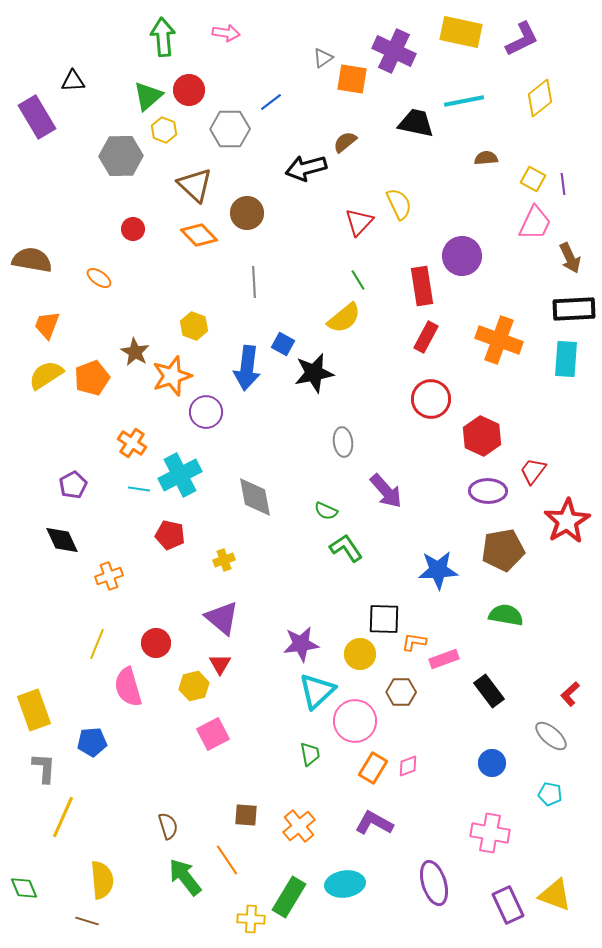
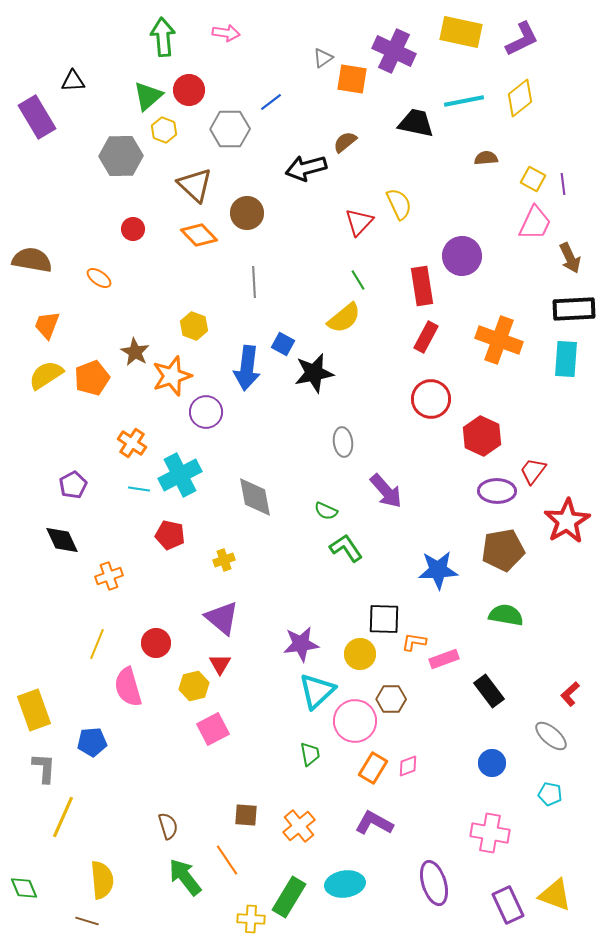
yellow diamond at (540, 98): moved 20 px left
purple ellipse at (488, 491): moved 9 px right
brown hexagon at (401, 692): moved 10 px left, 7 px down
pink square at (213, 734): moved 5 px up
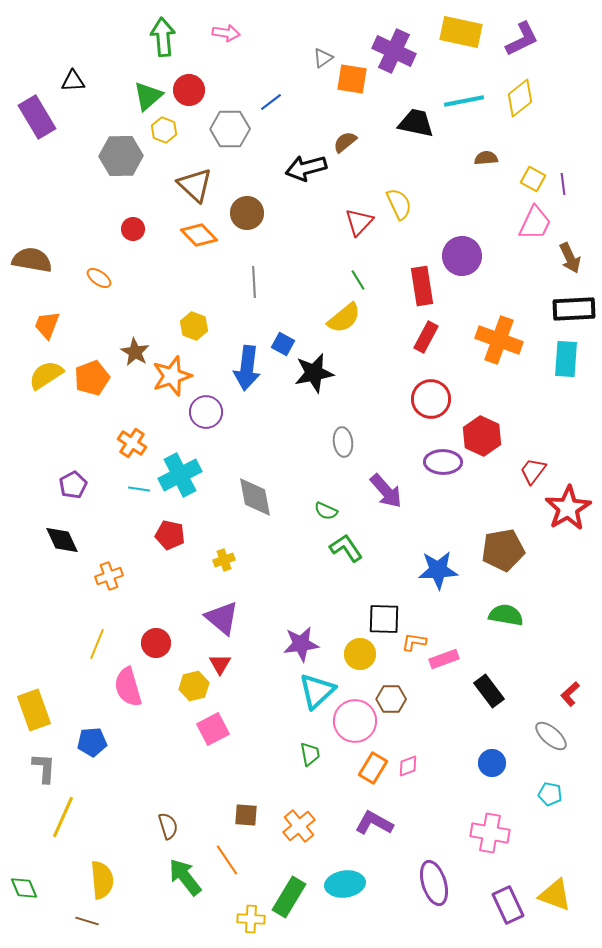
purple ellipse at (497, 491): moved 54 px left, 29 px up
red star at (567, 521): moved 1 px right, 13 px up
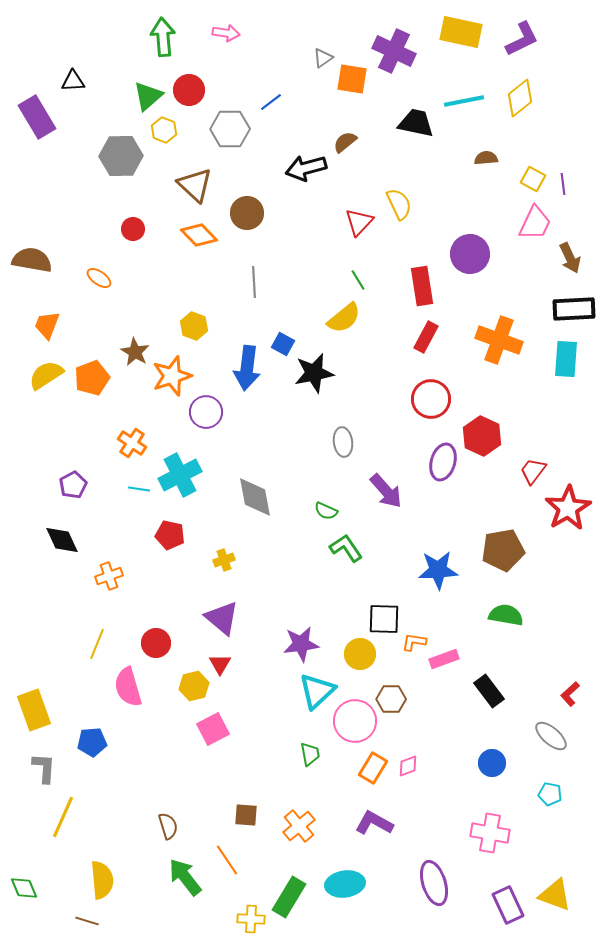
purple circle at (462, 256): moved 8 px right, 2 px up
purple ellipse at (443, 462): rotated 75 degrees counterclockwise
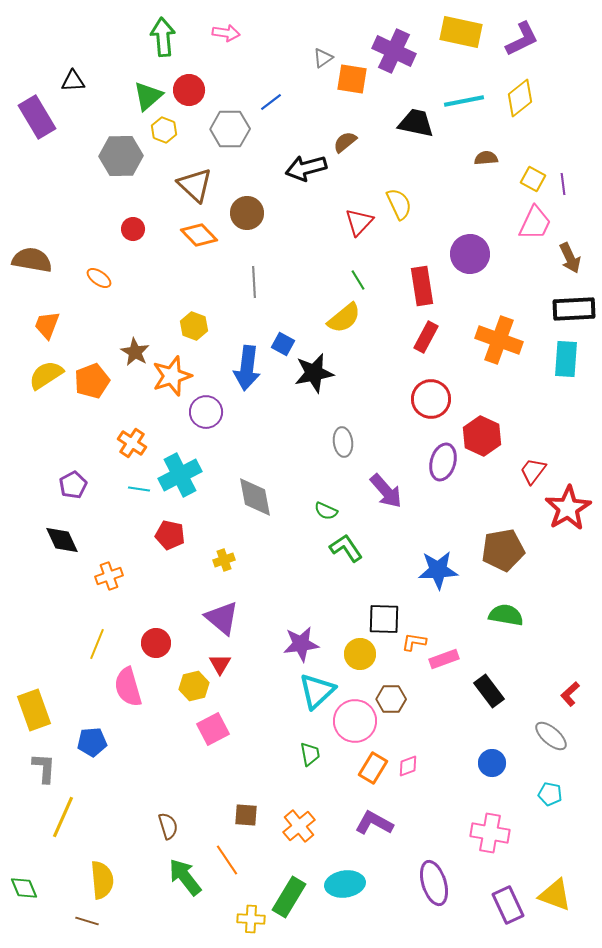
orange pentagon at (92, 378): moved 3 px down
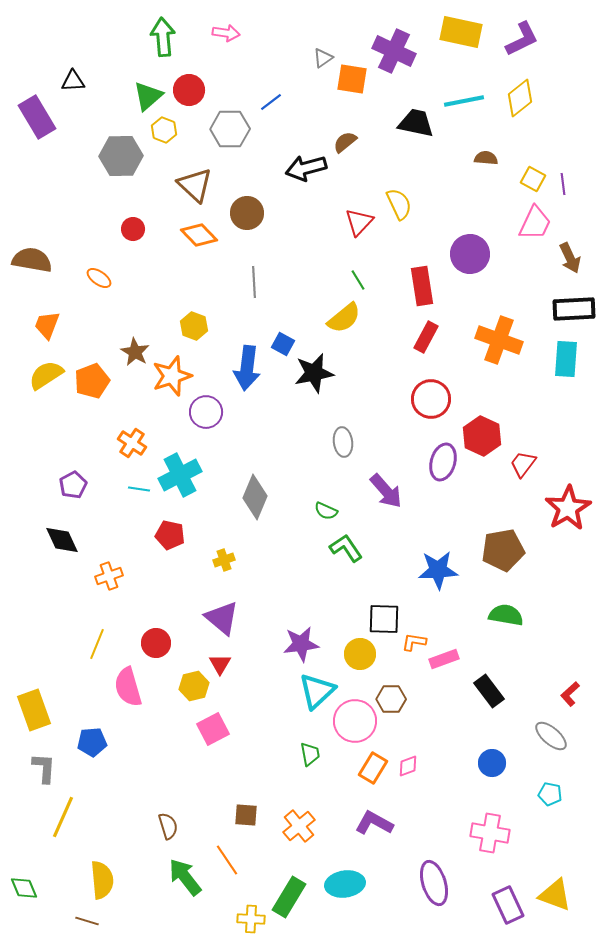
brown semicircle at (486, 158): rotated 10 degrees clockwise
red trapezoid at (533, 471): moved 10 px left, 7 px up
gray diamond at (255, 497): rotated 33 degrees clockwise
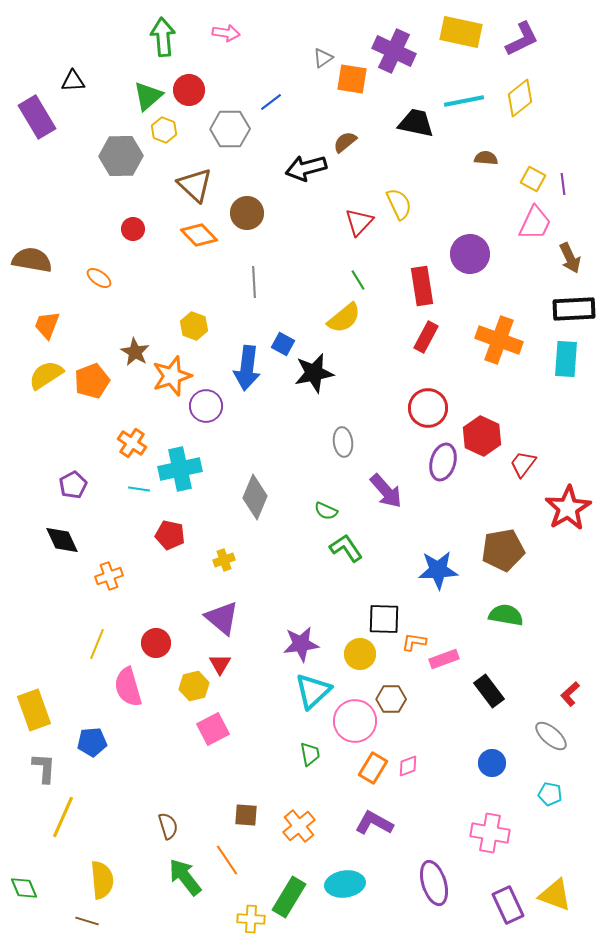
red circle at (431, 399): moved 3 px left, 9 px down
purple circle at (206, 412): moved 6 px up
cyan cross at (180, 475): moved 6 px up; rotated 15 degrees clockwise
cyan triangle at (317, 691): moved 4 px left
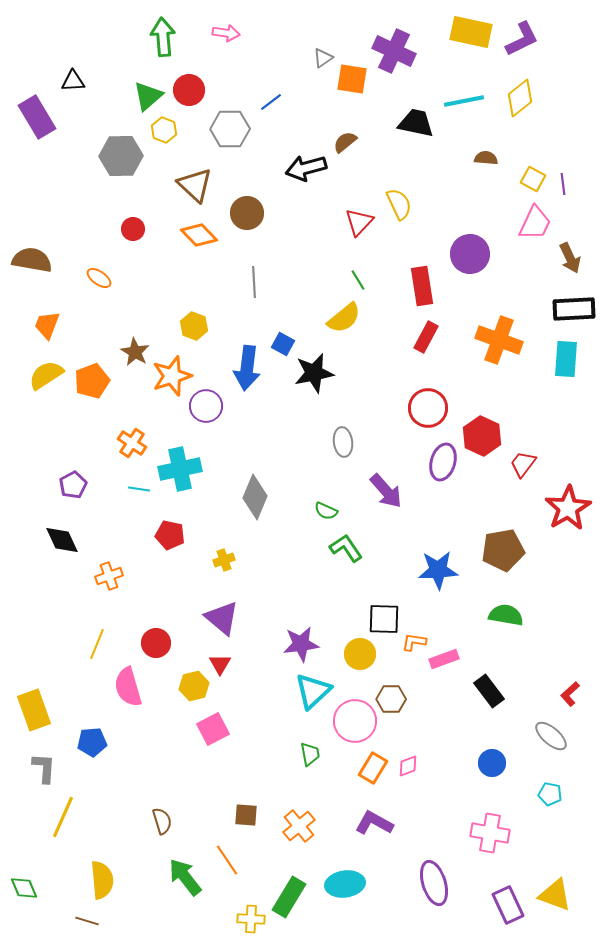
yellow rectangle at (461, 32): moved 10 px right
brown semicircle at (168, 826): moved 6 px left, 5 px up
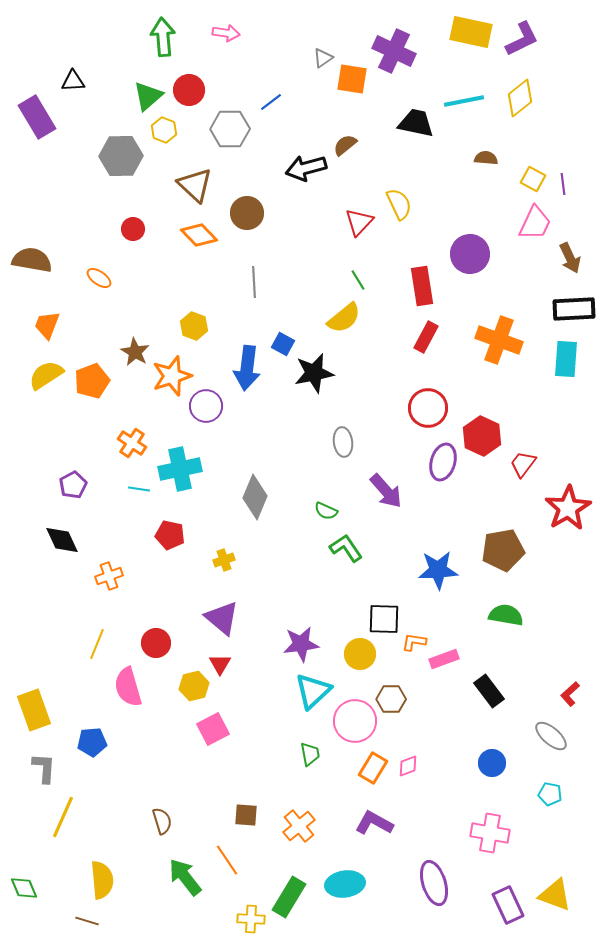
brown semicircle at (345, 142): moved 3 px down
